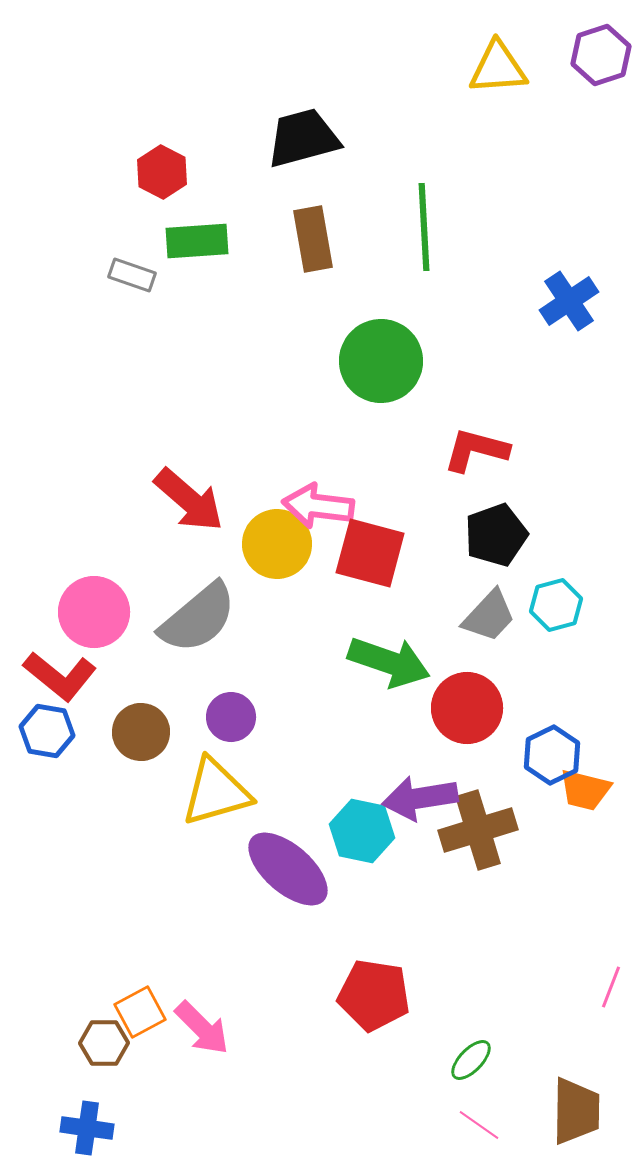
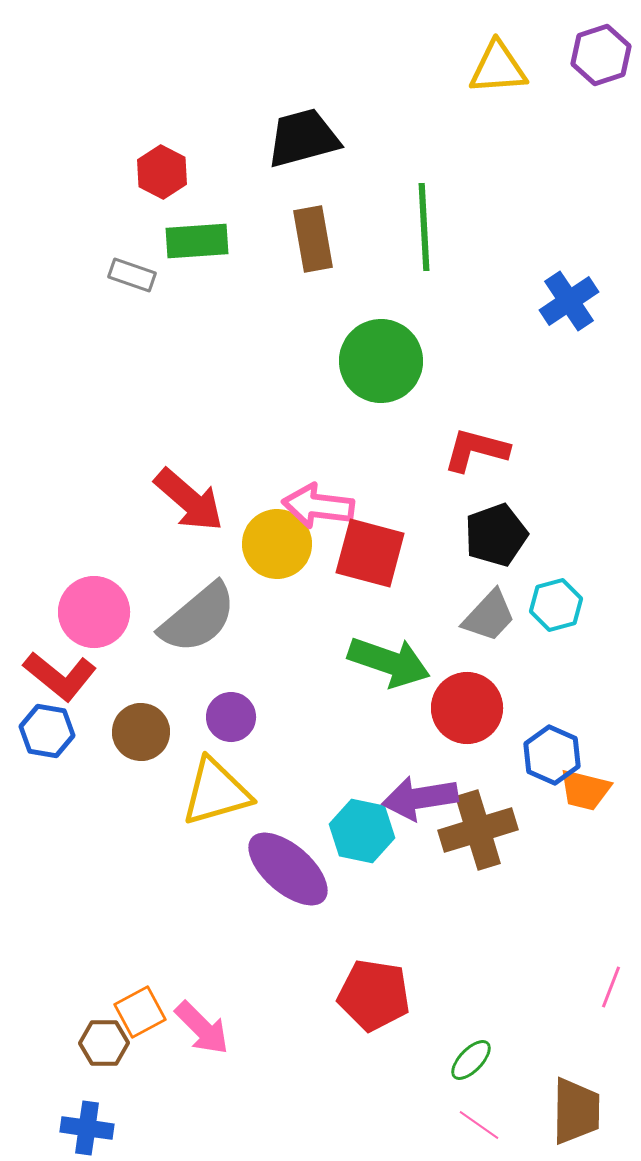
blue hexagon at (552, 755): rotated 10 degrees counterclockwise
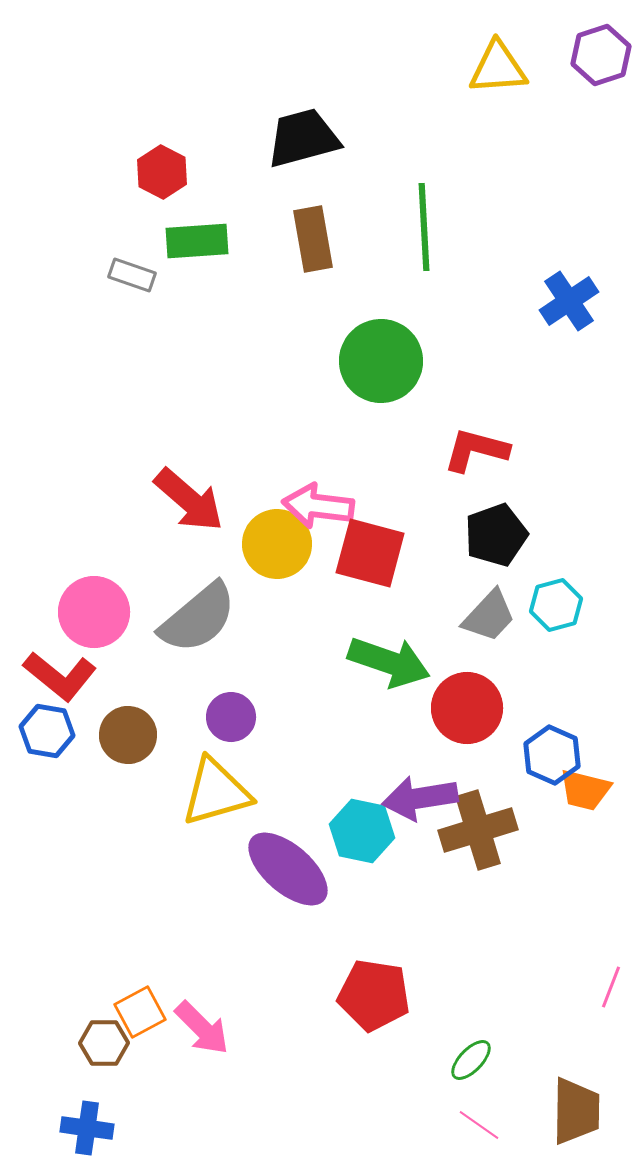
brown circle at (141, 732): moved 13 px left, 3 px down
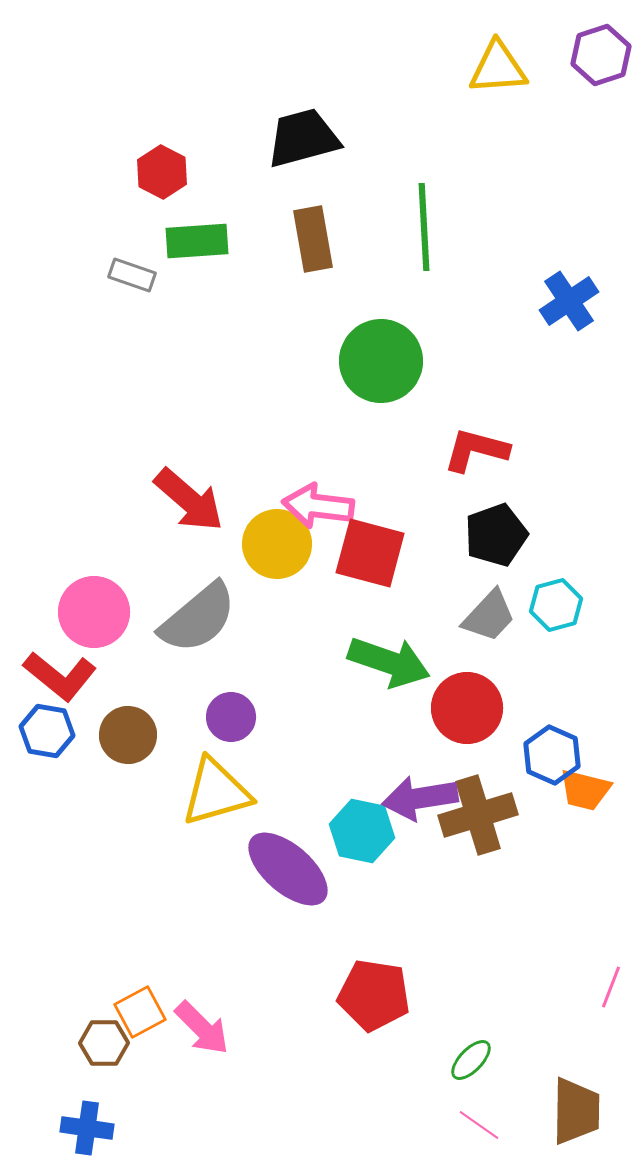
brown cross at (478, 830): moved 15 px up
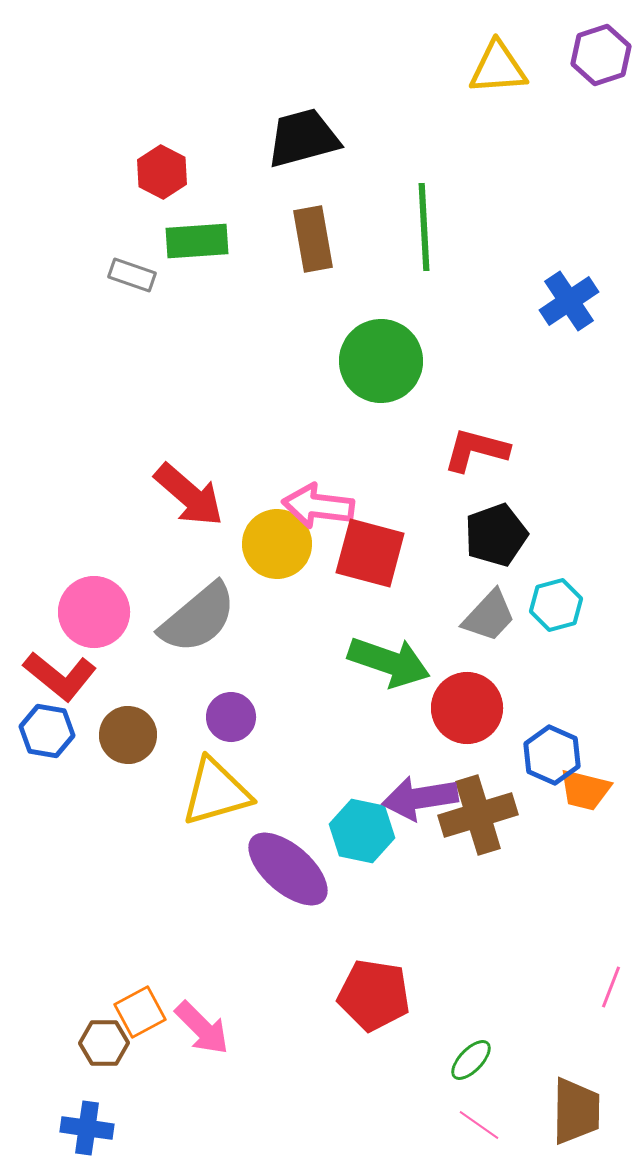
red arrow at (189, 500): moved 5 px up
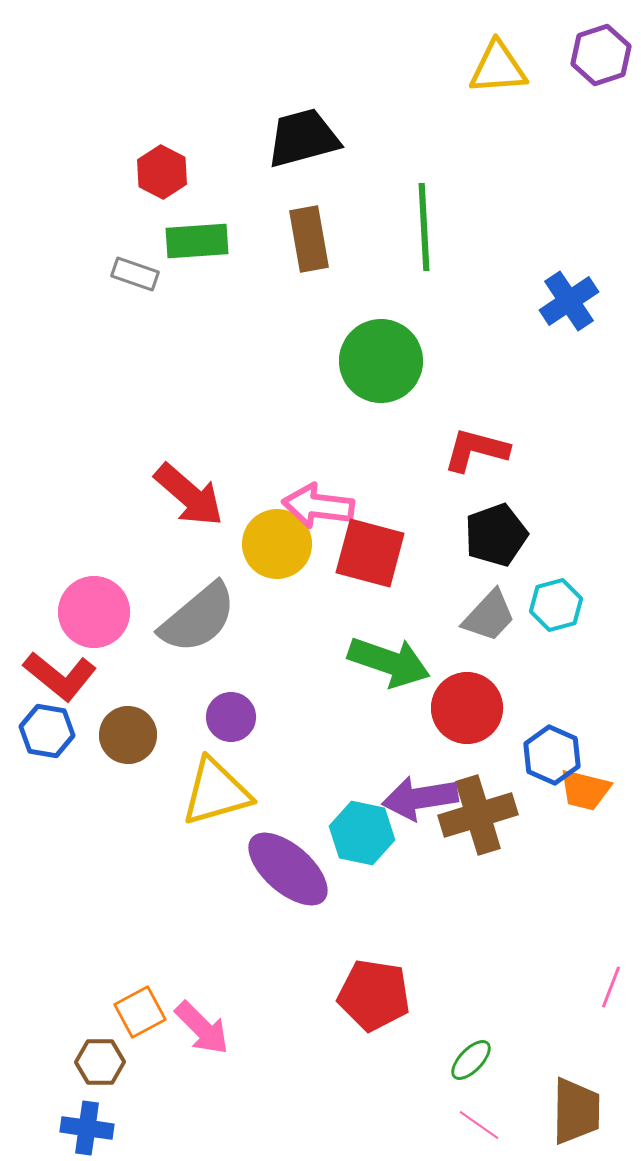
brown rectangle at (313, 239): moved 4 px left
gray rectangle at (132, 275): moved 3 px right, 1 px up
cyan hexagon at (362, 831): moved 2 px down
brown hexagon at (104, 1043): moved 4 px left, 19 px down
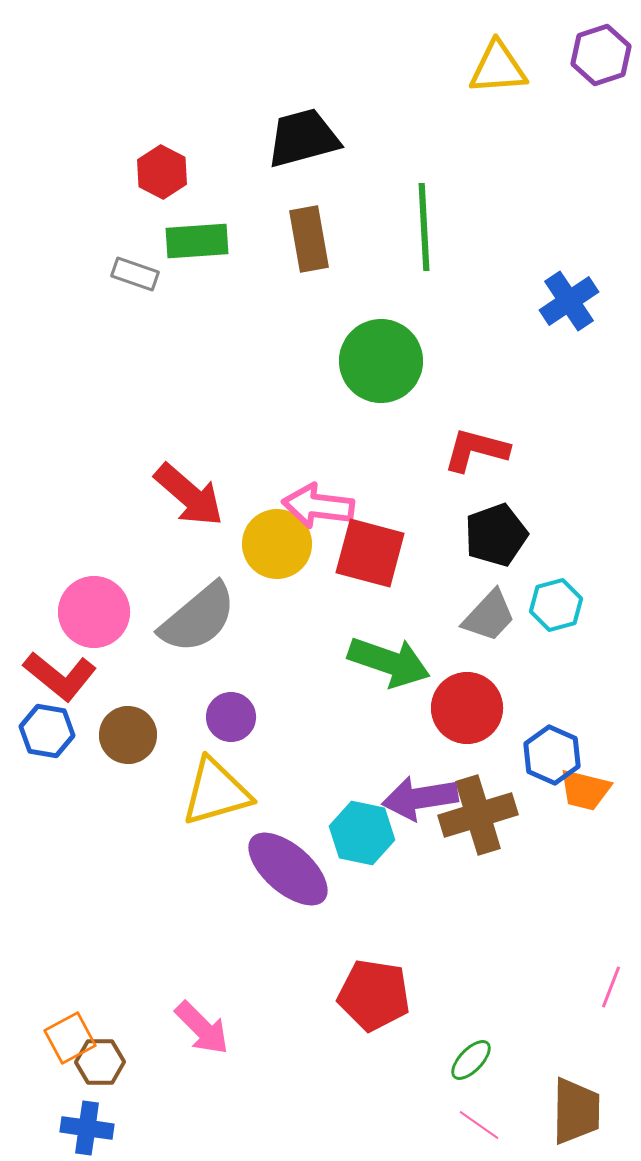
orange square at (140, 1012): moved 70 px left, 26 px down
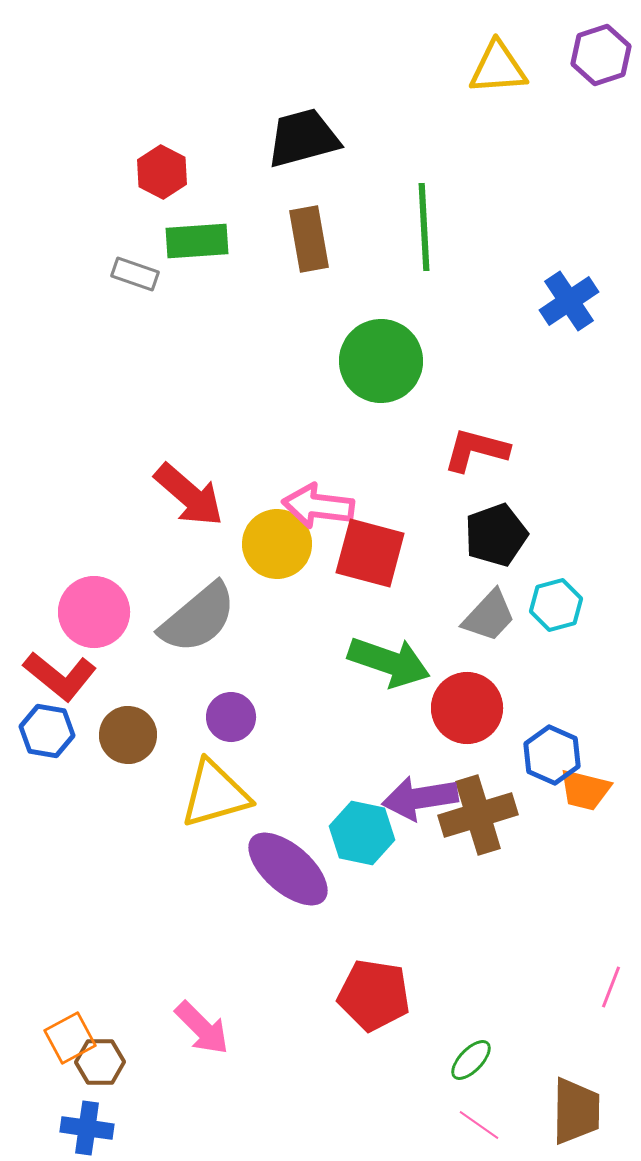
yellow triangle at (216, 792): moved 1 px left, 2 px down
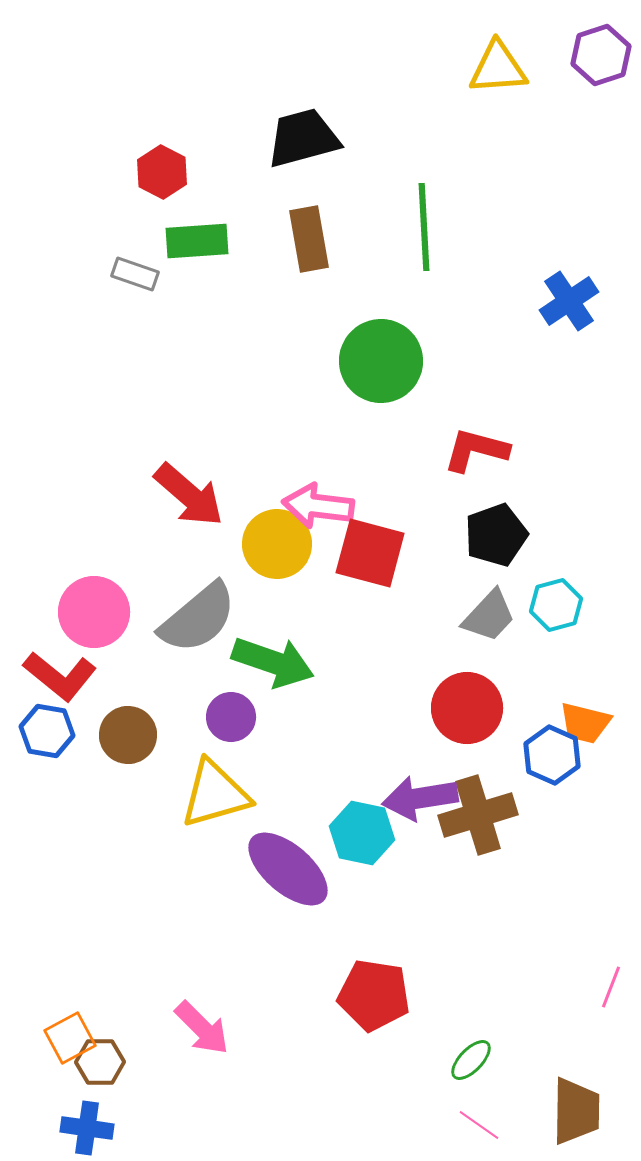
green arrow at (389, 662): moved 116 px left
orange trapezoid at (585, 790): moved 67 px up
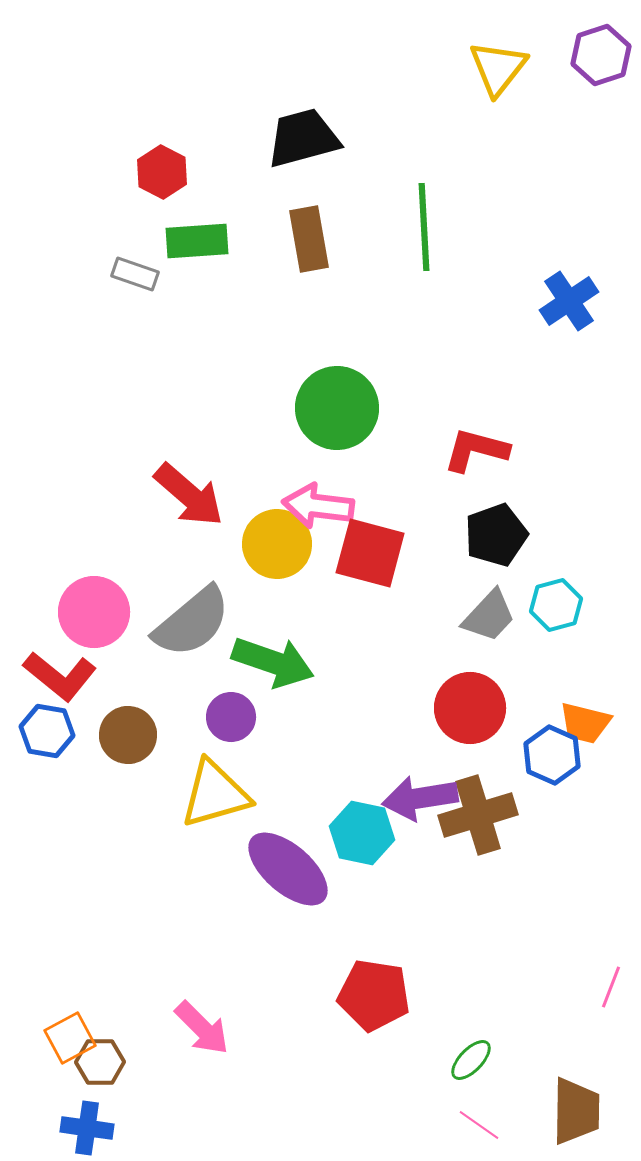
yellow triangle at (498, 68): rotated 48 degrees counterclockwise
green circle at (381, 361): moved 44 px left, 47 px down
gray semicircle at (198, 618): moved 6 px left, 4 px down
red circle at (467, 708): moved 3 px right
